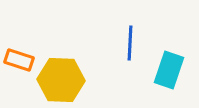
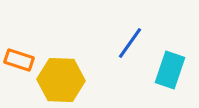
blue line: rotated 32 degrees clockwise
cyan rectangle: moved 1 px right
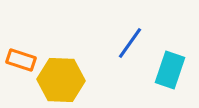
orange rectangle: moved 2 px right
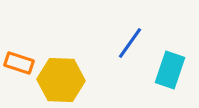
orange rectangle: moved 2 px left, 3 px down
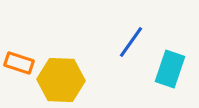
blue line: moved 1 px right, 1 px up
cyan rectangle: moved 1 px up
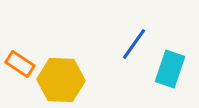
blue line: moved 3 px right, 2 px down
orange rectangle: moved 1 px right, 1 px down; rotated 16 degrees clockwise
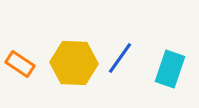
blue line: moved 14 px left, 14 px down
yellow hexagon: moved 13 px right, 17 px up
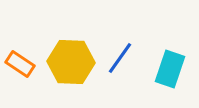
yellow hexagon: moved 3 px left, 1 px up
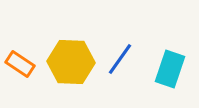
blue line: moved 1 px down
